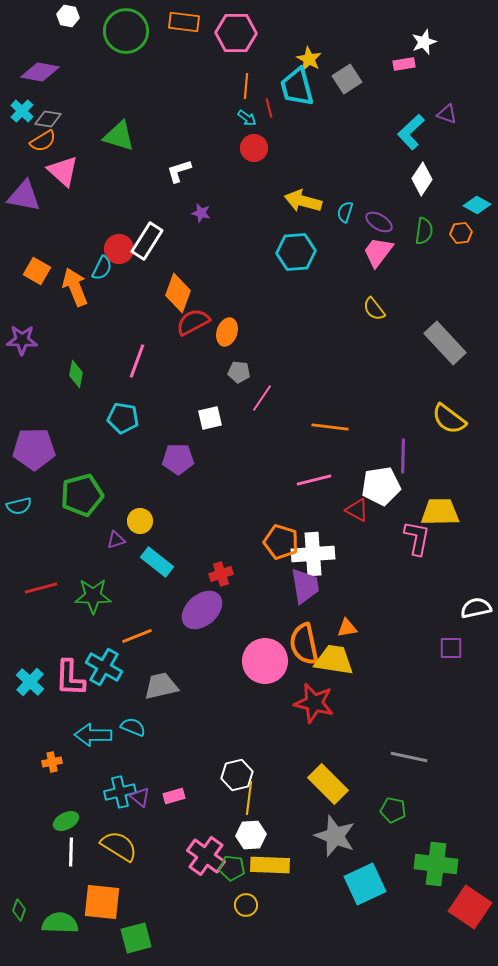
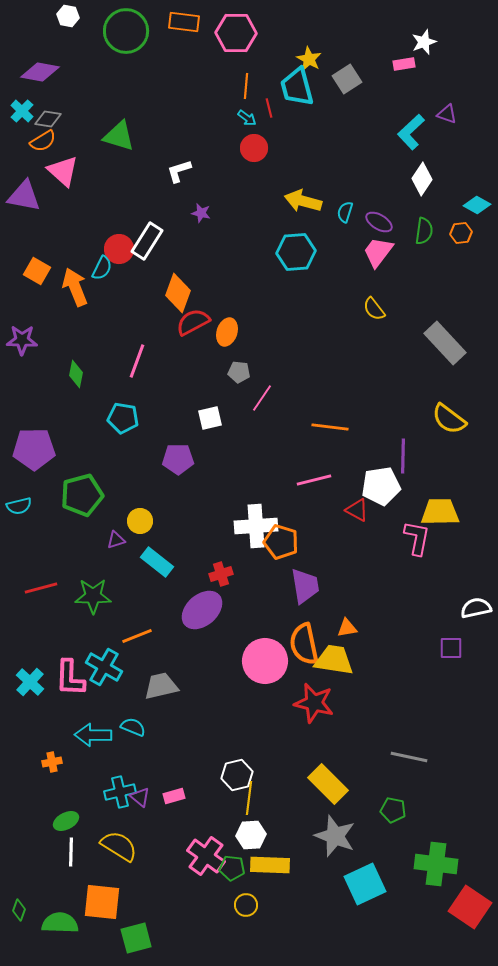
white cross at (313, 554): moved 57 px left, 28 px up
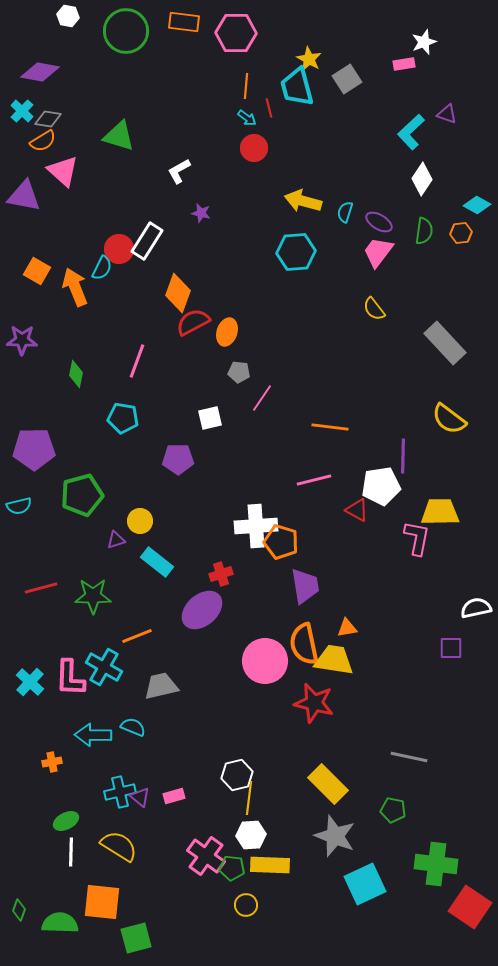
white L-shape at (179, 171): rotated 12 degrees counterclockwise
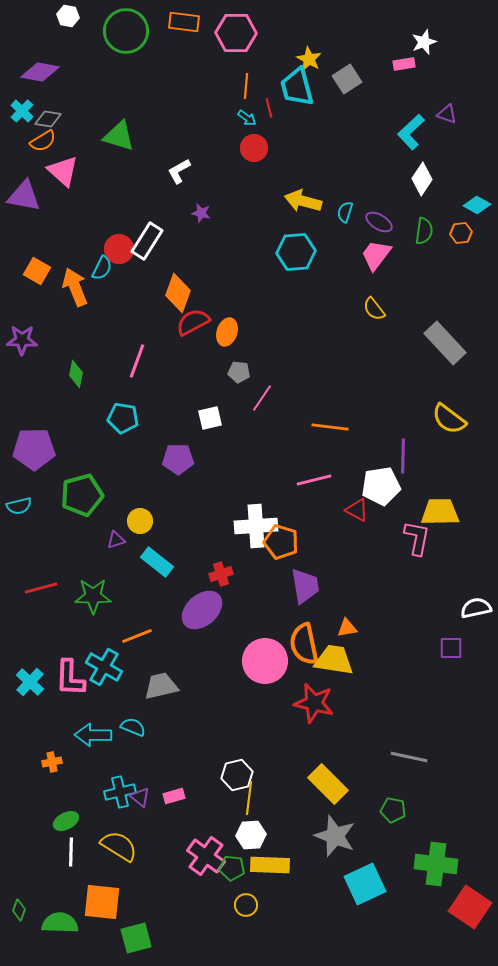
pink trapezoid at (378, 252): moved 2 px left, 3 px down
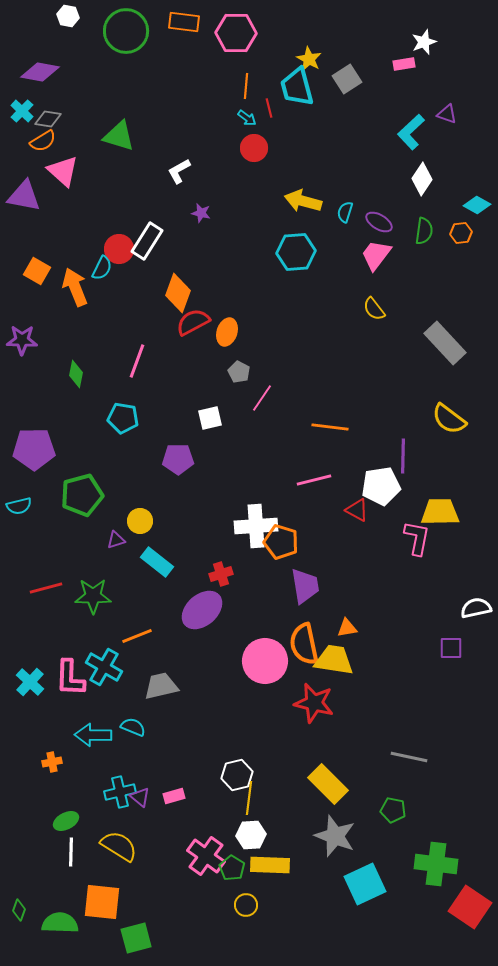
gray pentagon at (239, 372): rotated 20 degrees clockwise
red line at (41, 588): moved 5 px right
green pentagon at (232, 868): rotated 25 degrees clockwise
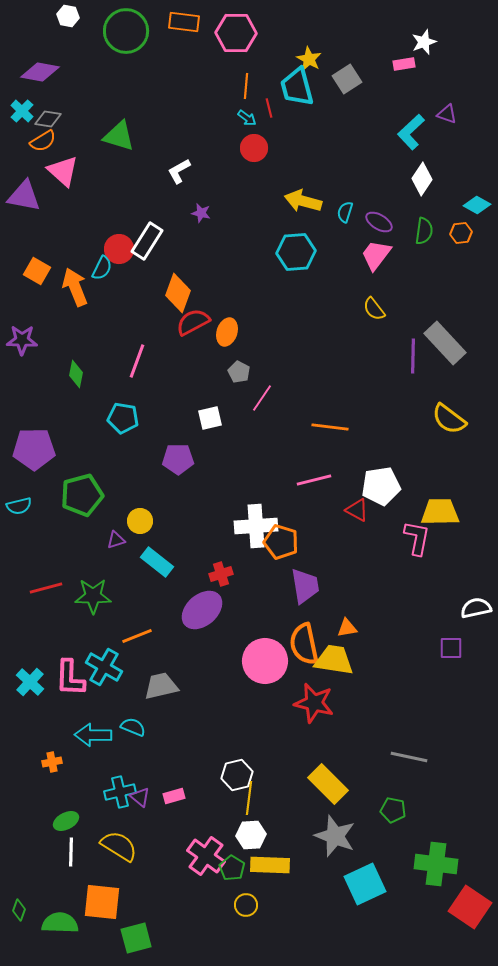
purple line at (403, 456): moved 10 px right, 100 px up
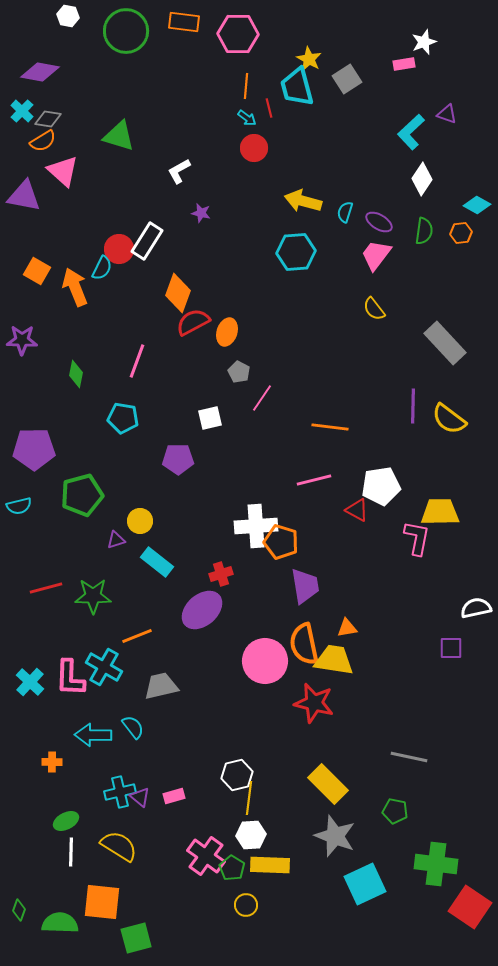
pink hexagon at (236, 33): moved 2 px right, 1 px down
purple line at (413, 356): moved 50 px down
cyan semicircle at (133, 727): rotated 30 degrees clockwise
orange cross at (52, 762): rotated 12 degrees clockwise
green pentagon at (393, 810): moved 2 px right, 1 px down
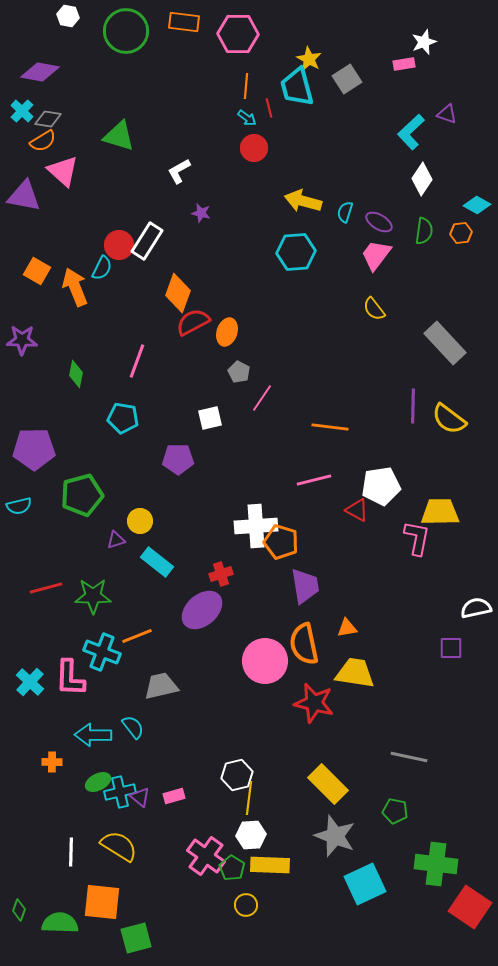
red circle at (119, 249): moved 4 px up
yellow trapezoid at (334, 660): moved 21 px right, 13 px down
cyan cross at (104, 667): moved 2 px left, 15 px up; rotated 9 degrees counterclockwise
green ellipse at (66, 821): moved 32 px right, 39 px up
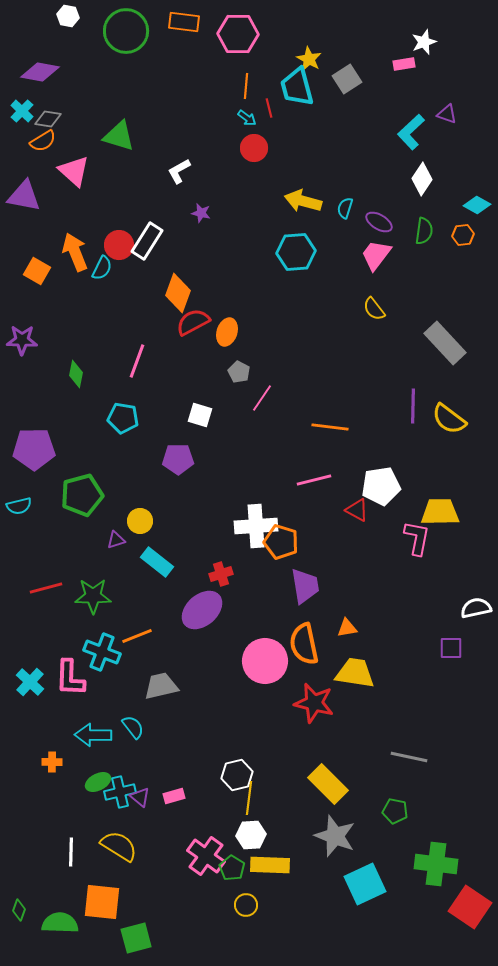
pink triangle at (63, 171): moved 11 px right
cyan semicircle at (345, 212): moved 4 px up
orange hexagon at (461, 233): moved 2 px right, 2 px down
orange arrow at (75, 287): moved 35 px up
white square at (210, 418): moved 10 px left, 3 px up; rotated 30 degrees clockwise
